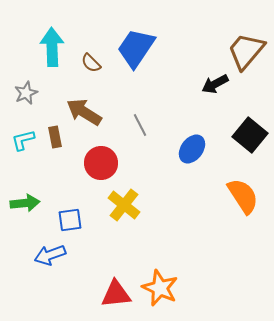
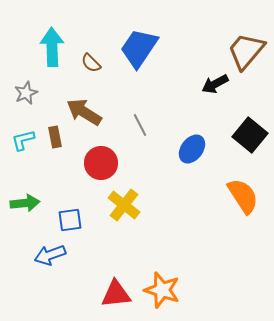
blue trapezoid: moved 3 px right
orange star: moved 2 px right, 2 px down; rotated 6 degrees counterclockwise
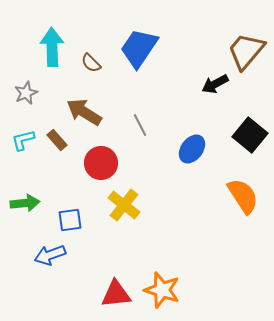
brown rectangle: moved 2 px right, 3 px down; rotated 30 degrees counterclockwise
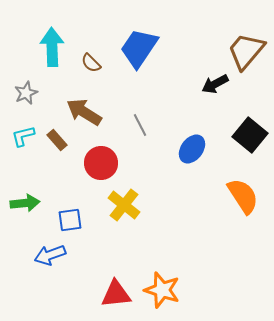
cyan L-shape: moved 4 px up
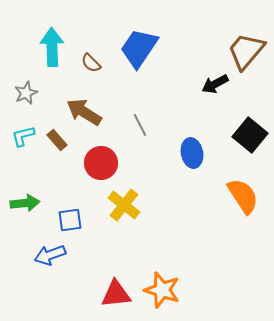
blue ellipse: moved 4 px down; rotated 48 degrees counterclockwise
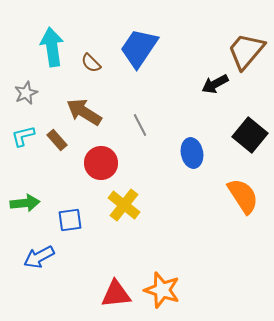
cyan arrow: rotated 6 degrees counterclockwise
blue arrow: moved 11 px left, 2 px down; rotated 8 degrees counterclockwise
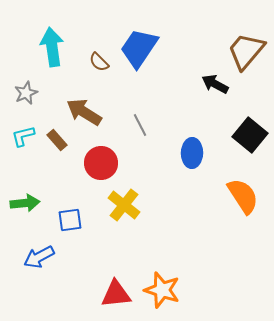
brown semicircle: moved 8 px right, 1 px up
black arrow: rotated 56 degrees clockwise
blue ellipse: rotated 12 degrees clockwise
